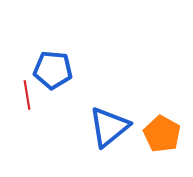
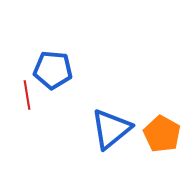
blue triangle: moved 2 px right, 2 px down
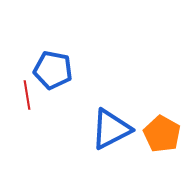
blue pentagon: rotated 6 degrees clockwise
blue triangle: rotated 12 degrees clockwise
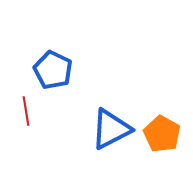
blue pentagon: rotated 15 degrees clockwise
red line: moved 1 px left, 16 px down
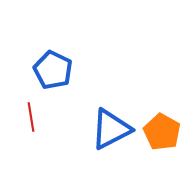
red line: moved 5 px right, 6 px down
orange pentagon: moved 2 px up
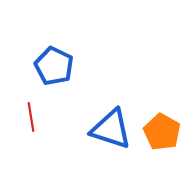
blue pentagon: moved 1 px right, 4 px up
blue triangle: rotated 45 degrees clockwise
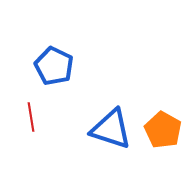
orange pentagon: moved 1 px right, 2 px up
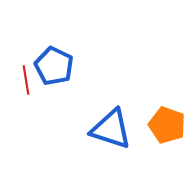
red line: moved 5 px left, 37 px up
orange pentagon: moved 4 px right, 5 px up; rotated 9 degrees counterclockwise
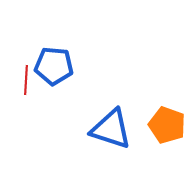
blue pentagon: rotated 21 degrees counterclockwise
red line: rotated 12 degrees clockwise
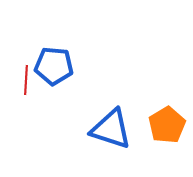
orange pentagon: rotated 21 degrees clockwise
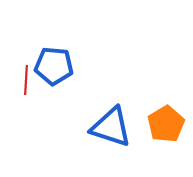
orange pentagon: moved 1 px left, 1 px up
blue triangle: moved 2 px up
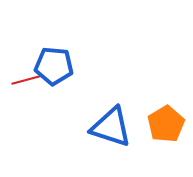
red line: rotated 72 degrees clockwise
